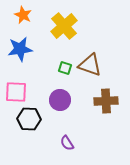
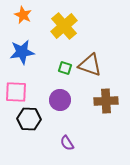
blue star: moved 2 px right, 3 px down
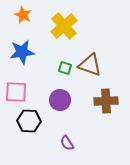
black hexagon: moved 2 px down
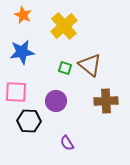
brown triangle: rotated 20 degrees clockwise
purple circle: moved 4 px left, 1 px down
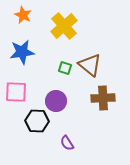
brown cross: moved 3 px left, 3 px up
black hexagon: moved 8 px right
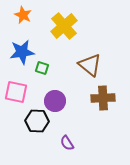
green square: moved 23 px left
pink square: rotated 10 degrees clockwise
purple circle: moved 1 px left
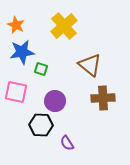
orange star: moved 7 px left, 10 px down
green square: moved 1 px left, 1 px down
black hexagon: moved 4 px right, 4 px down
